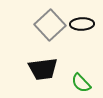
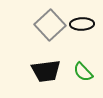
black trapezoid: moved 3 px right, 2 px down
green semicircle: moved 2 px right, 11 px up
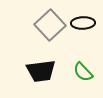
black ellipse: moved 1 px right, 1 px up
black trapezoid: moved 5 px left
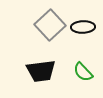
black ellipse: moved 4 px down
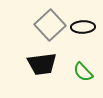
black trapezoid: moved 1 px right, 7 px up
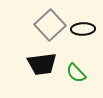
black ellipse: moved 2 px down
green semicircle: moved 7 px left, 1 px down
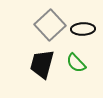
black trapezoid: rotated 112 degrees clockwise
green semicircle: moved 10 px up
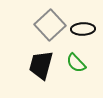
black trapezoid: moved 1 px left, 1 px down
